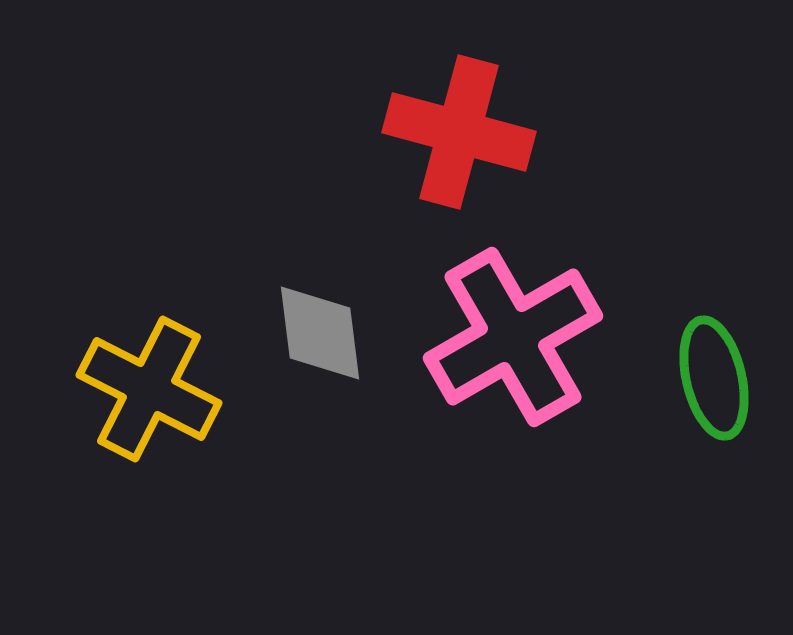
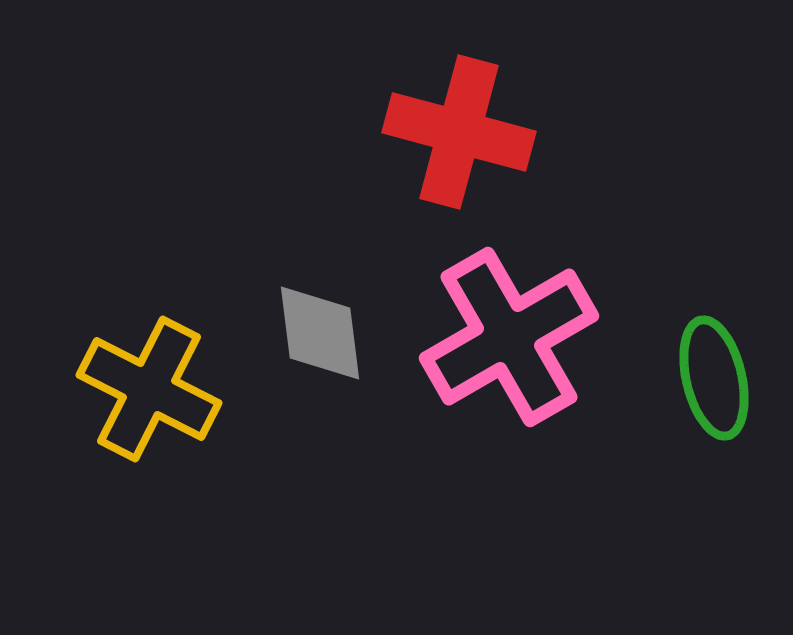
pink cross: moved 4 px left
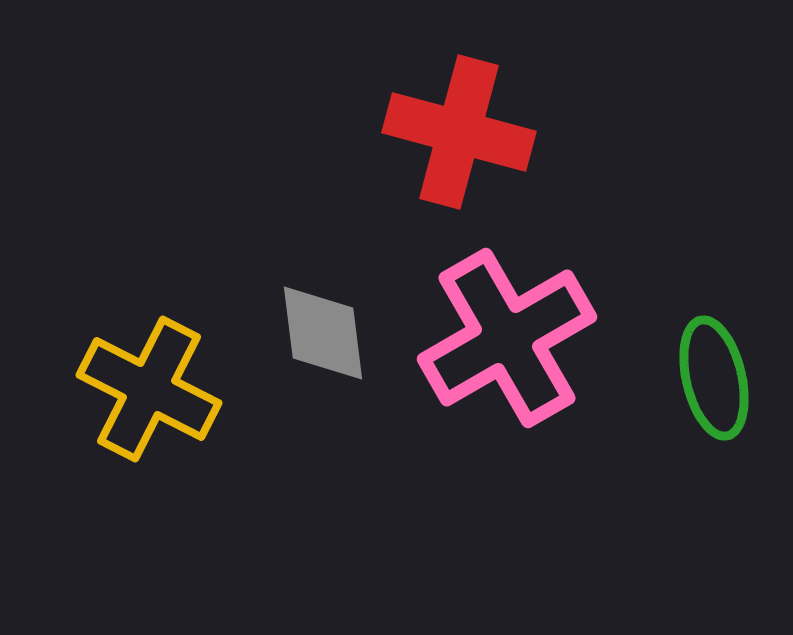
gray diamond: moved 3 px right
pink cross: moved 2 px left, 1 px down
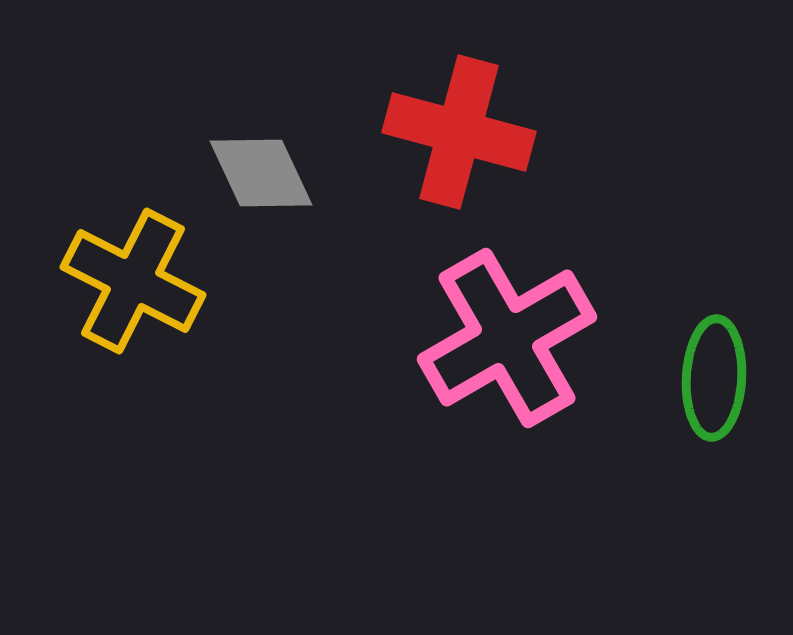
gray diamond: moved 62 px left, 160 px up; rotated 18 degrees counterclockwise
green ellipse: rotated 16 degrees clockwise
yellow cross: moved 16 px left, 108 px up
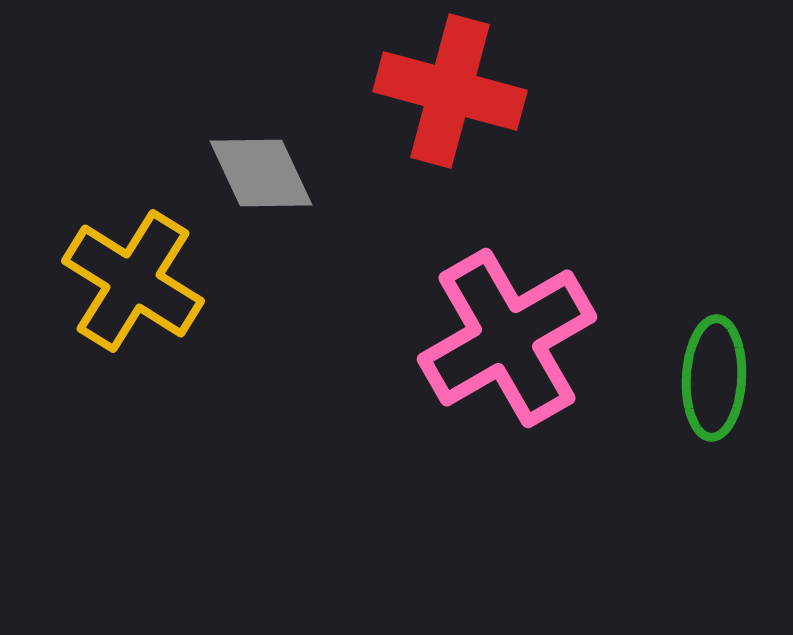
red cross: moved 9 px left, 41 px up
yellow cross: rotated 5 degrees clockwise
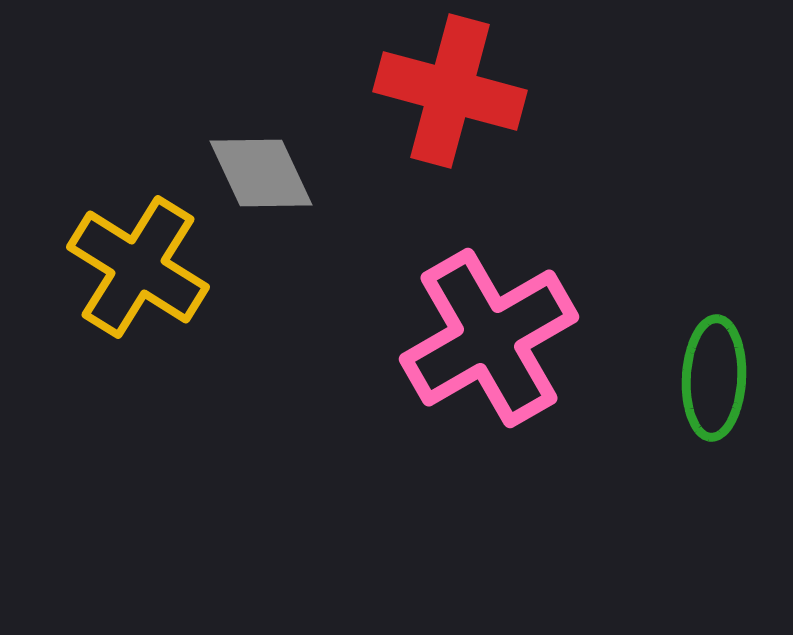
yellow cross: moved 5 px right, 14 px up
pink cross: moved 18 px left
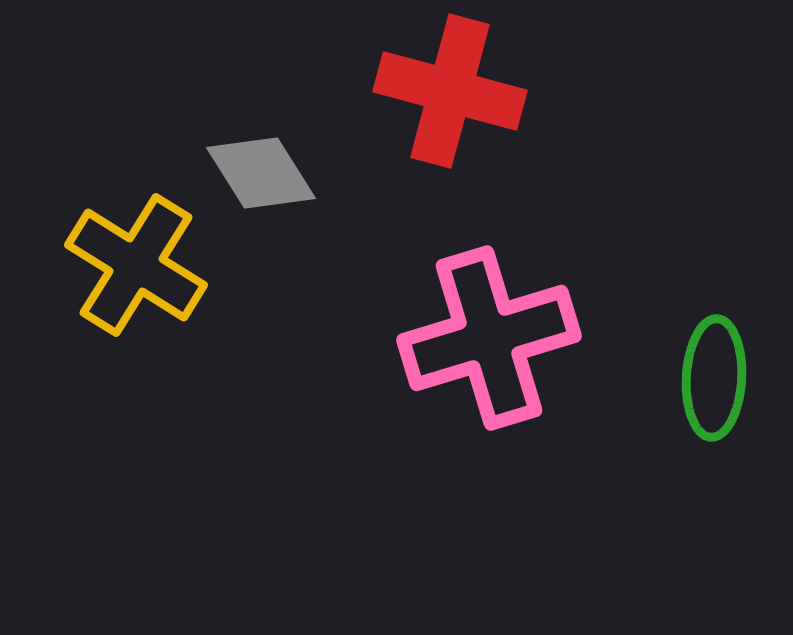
gray diamond: rotated 7 degrees counterclockwise
yellow cross: moved 2 px left, 2 px up
pink cross: rotated 13 degrees clockwise
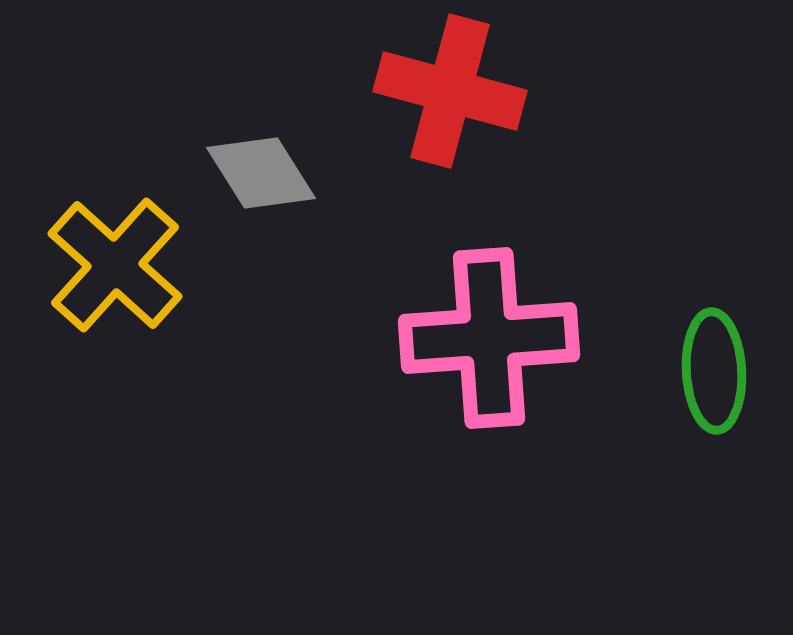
yellow cross: moved 21 px left; rotated 10 degrees clockwise
pink cross: rotated 13 degrees clockwise
green ellipse: moved 7 px up; rotated 6 degrees counterclockwise
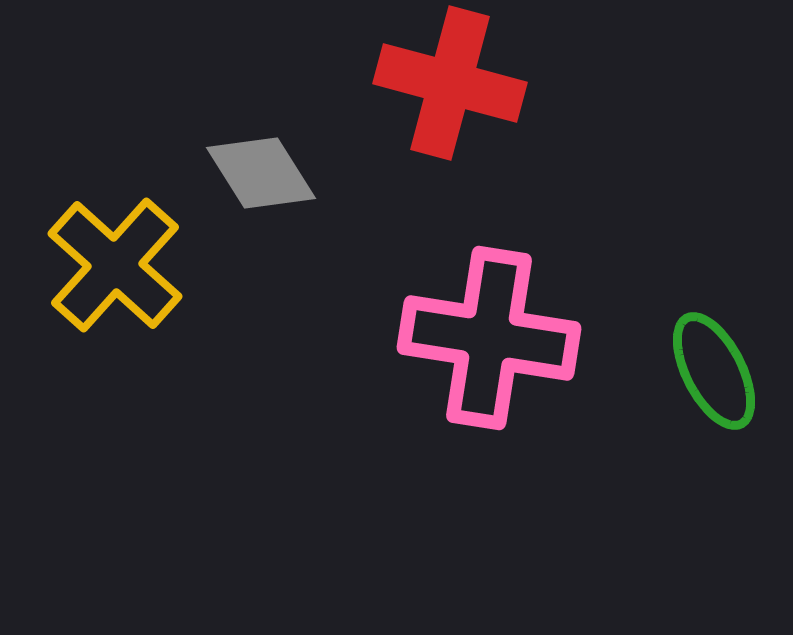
red cross: moved 8 px up
pink cross: rotated 13 degrees clockwise
green ellipse: rotated 24 degrees counterclockwise
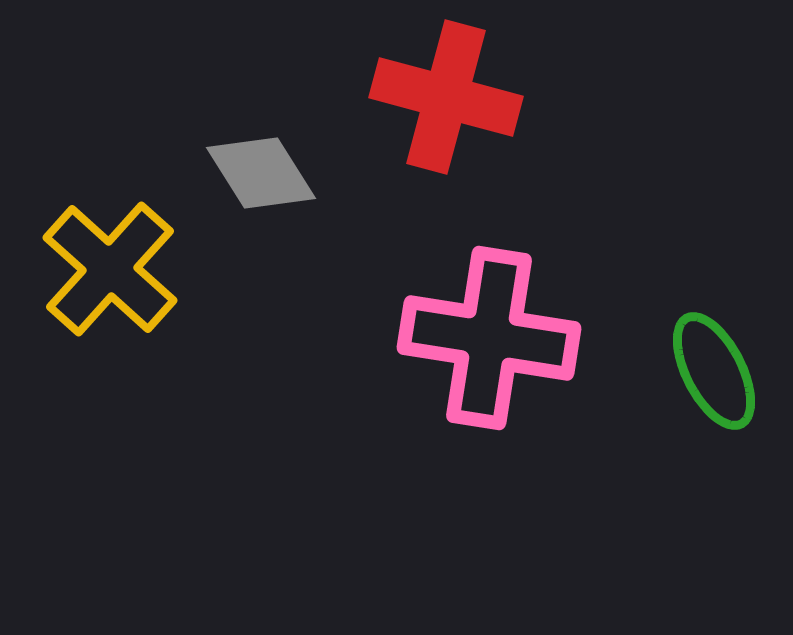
red cross: moved 4 px left, 14 px down
yellow cross: moved 5 px left, 4 px down
